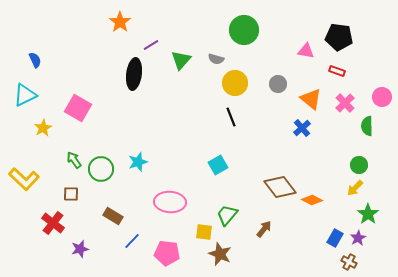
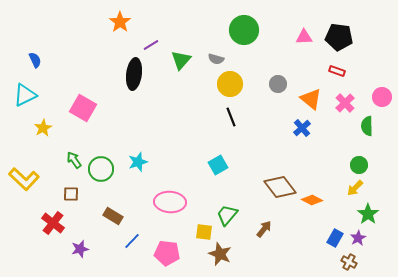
pink triangle at (306, 51): moved 2 px left, 14 px up; rotated 12 degrees counterclockwise
yellow circle at (235, 83): moved 5 px left, 1 px down
pink square at (78, 108): moved 5 px right
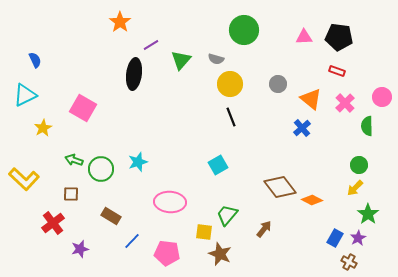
green arrow at (74, 160): rotated 36 degrees counterclockwise
brown rectangle at (113, 216): moved 2 px left
red cross at (53, 223): rotated 15 degrees clockwise
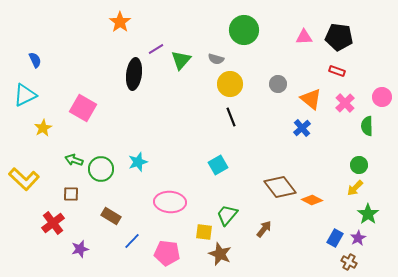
purple line at (151, 45): moved 5 px right, 4 px down
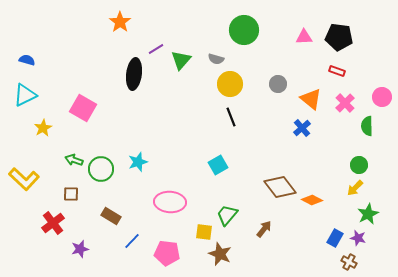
blue semicircle at (35, 60): moved 8 px left; rotated 49 degrees counterclockwise
green star at (368, 214): rotated 10 degrees clockwise
purple star at (358, 238): rotated 28 degrees counterclockwise
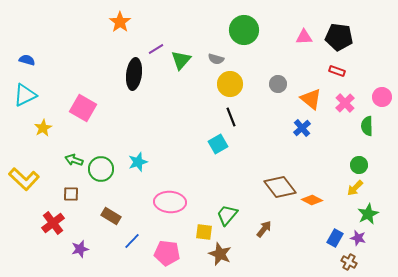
cyan square at (218, 165): moved 21 px up
